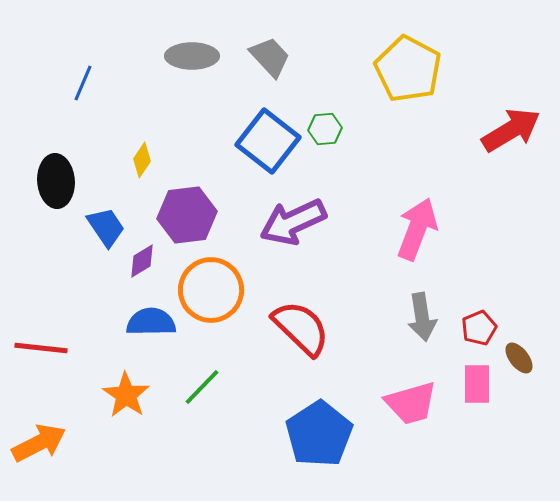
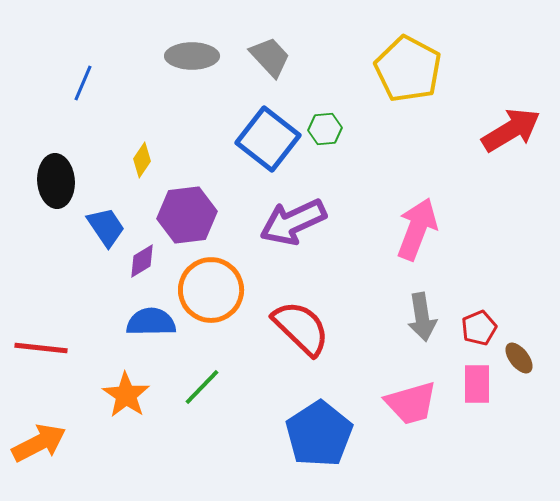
blue square: moved 2 px up
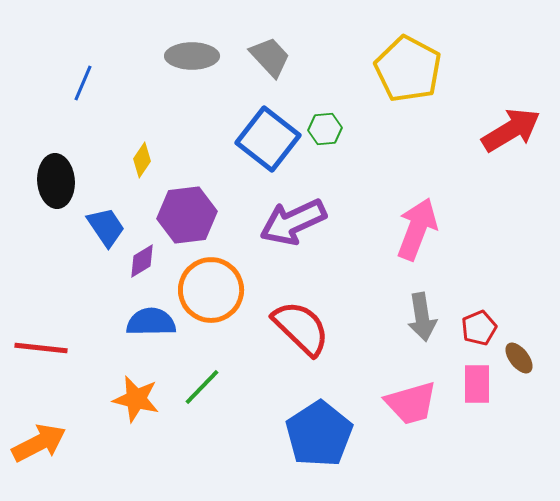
orange star: moved 10 px right, 4 px down; rotated 21 degrees counterclockwise
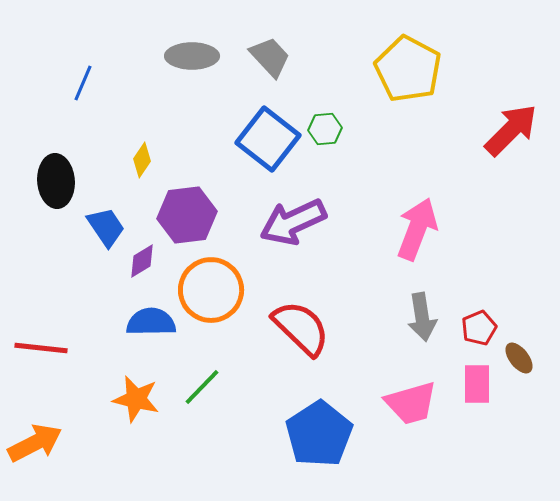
red arrow: rotated 14 degrees counterclockwise
orange arrow: moved 4 px left
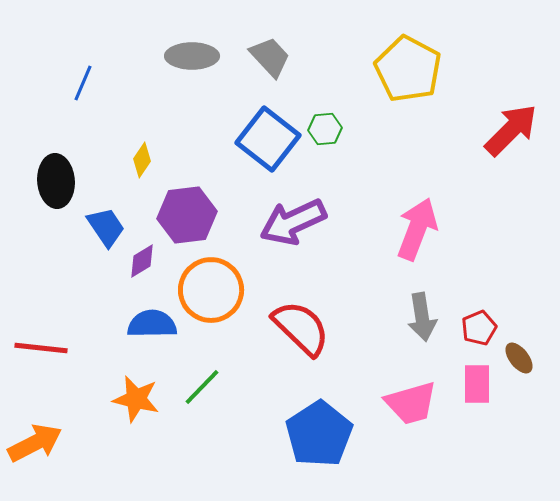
blue semicircle: moved 1 px right, 2 px down
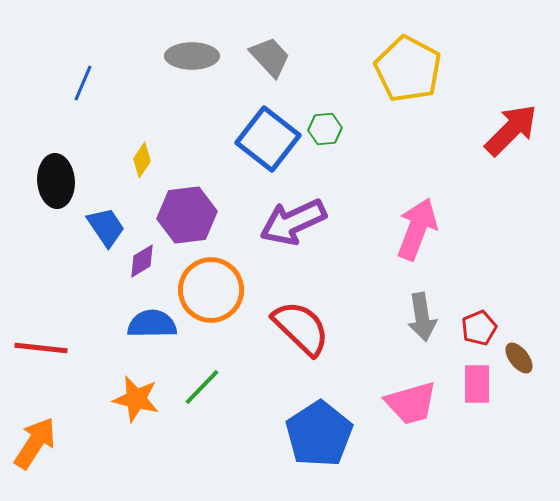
orange arrow: rotated 30 degrees counterclockwise
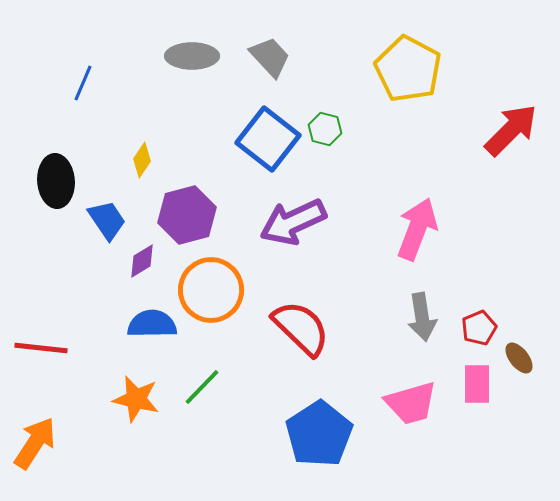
green hexagon: rotated 20 degrees clockwise
purple hexagon: rotated 8 degrees counterclockwise
blue trapezoid: moved 1 px right, 7 px up
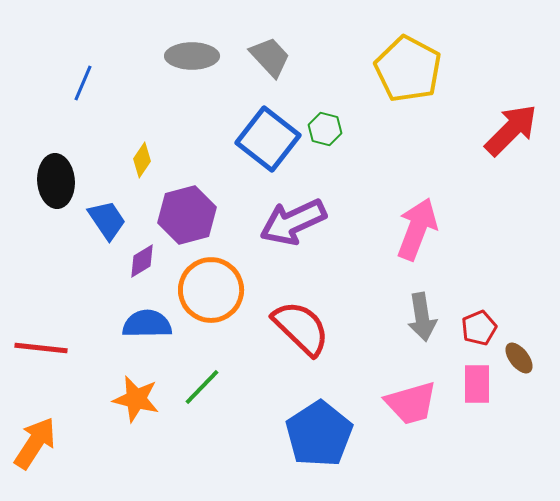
blue semicircle: moved 5 px left
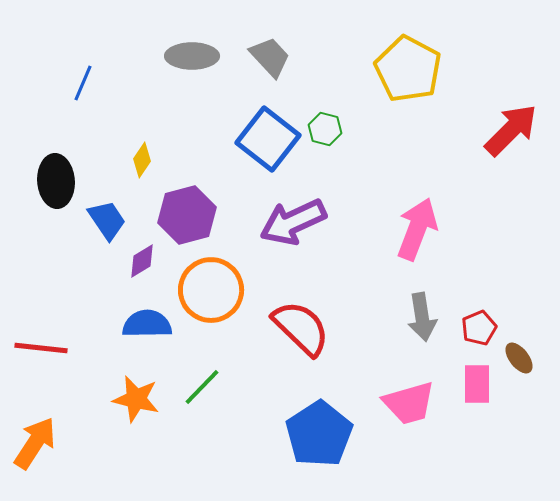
pink trapezoid: moved 2 px left
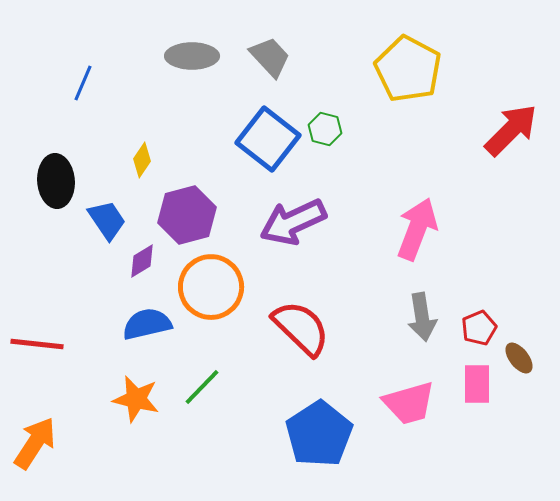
orange circle: moved 3 px up
blue semicircle: rotated 12 degrees counterclockwise
red line: moved 4 px left, 4 px up
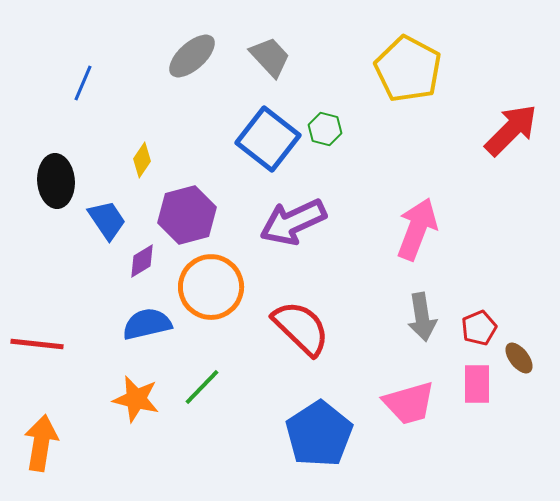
gray ellipse: rotated 42 degrees counterclockwise
orange arrow: moved 6 px right; rotated 24 degrees counterclockwise
